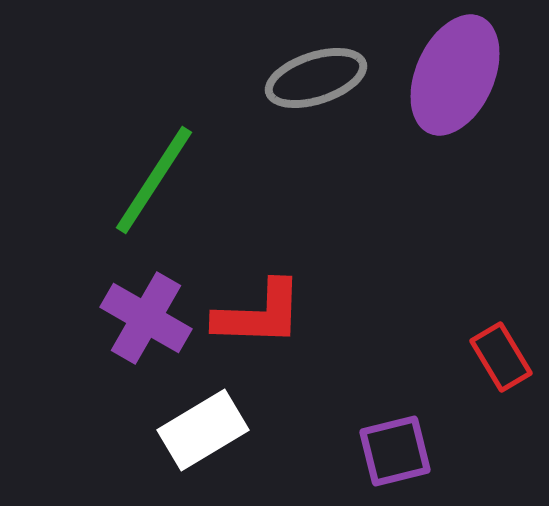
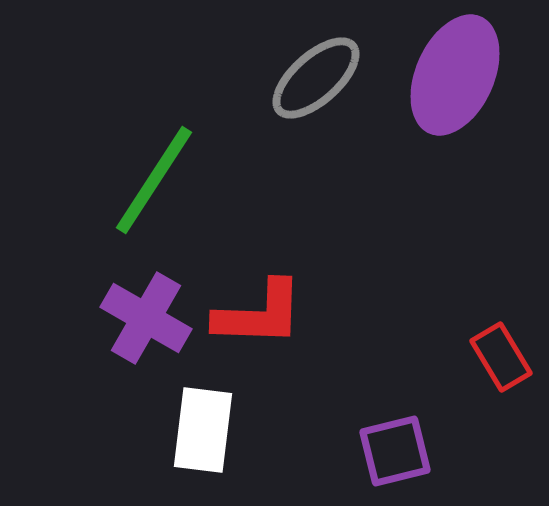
gray ellipse: rotated 24 degrees counterclockwise
white rectangle: rotated 52 degrees counterclockwise
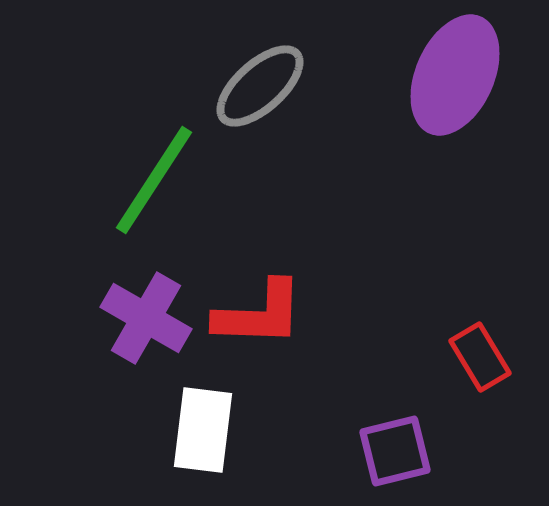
gray ellipse: moved 56 px left, 8 px down
red rectangle: moved 21 px left
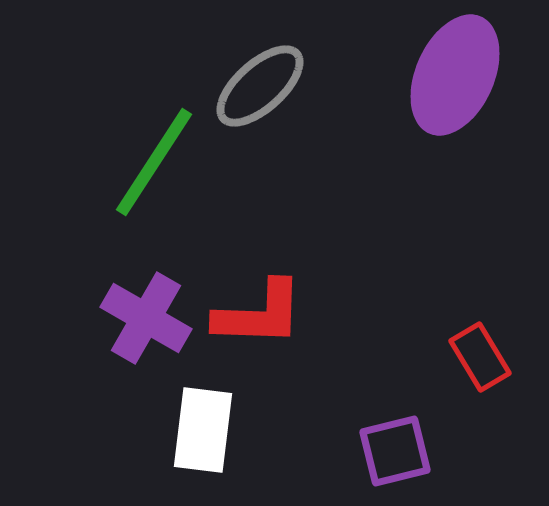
green line: moved 18 px up
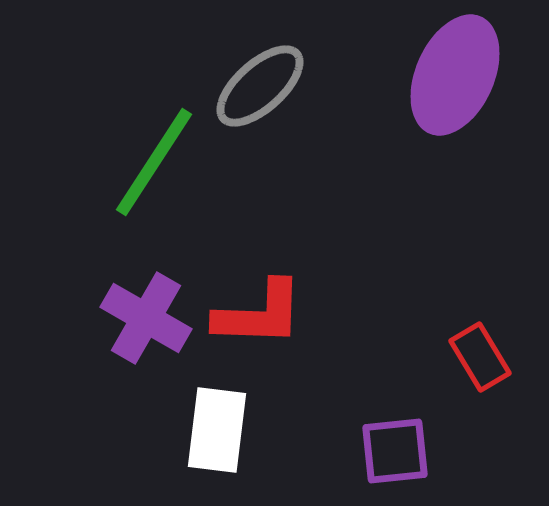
white rectangle: moved 14 px right
purple square: rotated 8 degrees clockwise
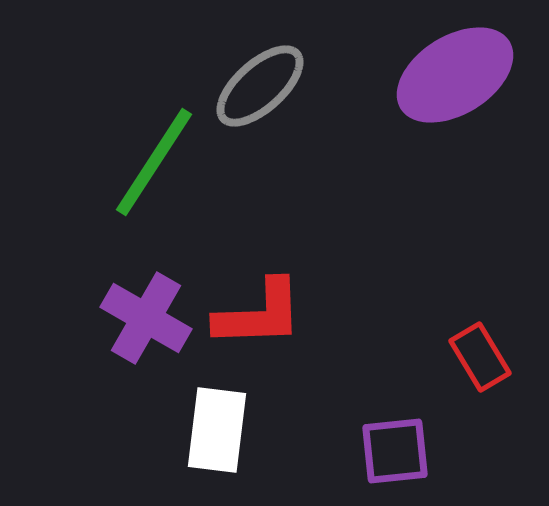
purple ellipse: rotated 34 degrees clockwise
red L-shape: rotated 4 degrees counterclockwise
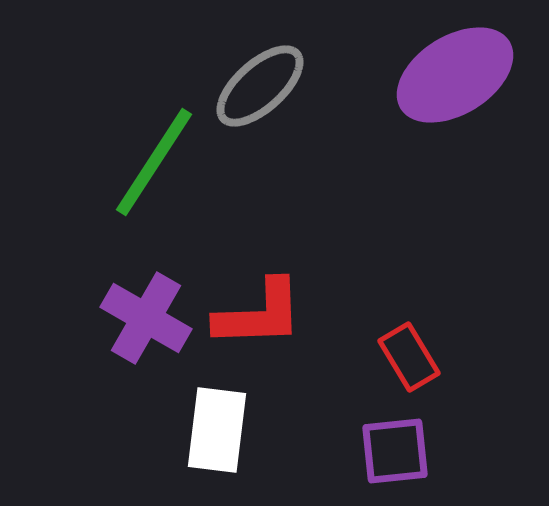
red rectangle: moved 71 px left
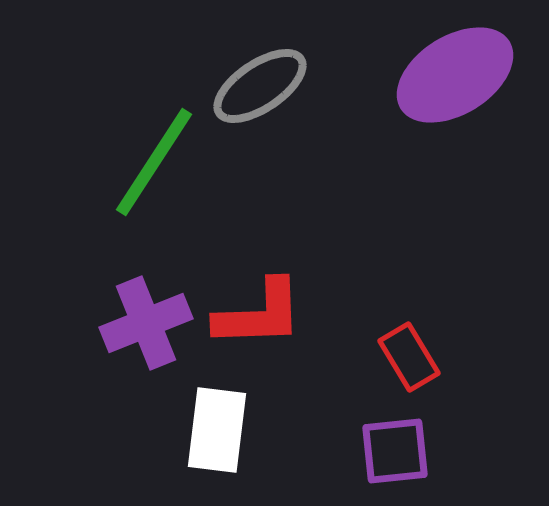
gray ellipse: rotated 8 degrees clockwise
purple cross: moved 5 px down; rotated 38 degrees clockwise
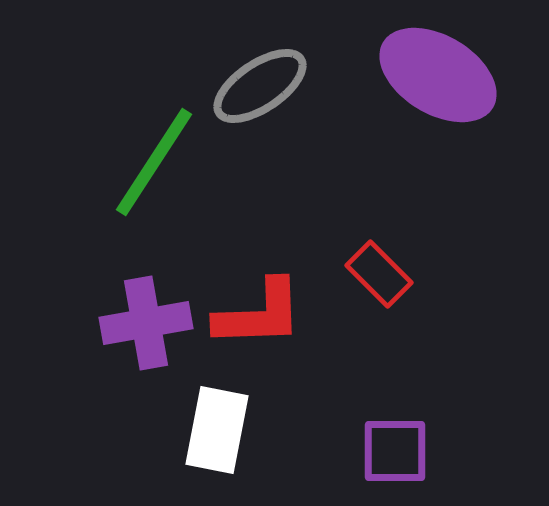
purple ellipse: moved 17 px left; rotated 63 degrees clockwise
purple cross: rotated 12 degrees clockwise
red rectangle: moved 30 px left, 83 px up; rotated 14 degrees counterclockwise
white rectangle: rotated 4 degrees clockwise
purple square: rotated 6 degrees clockwise
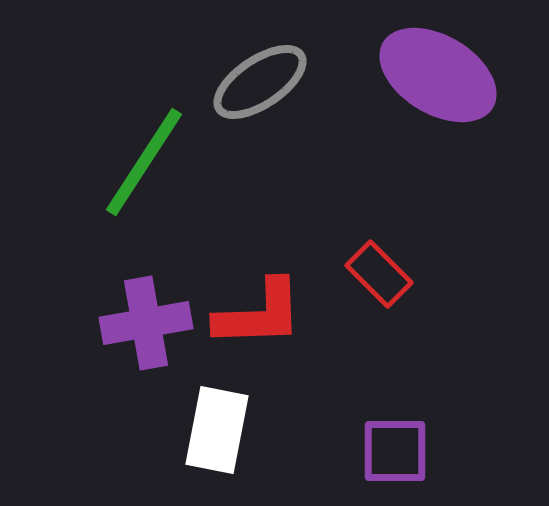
gray ellipse: moved 4 px up
green line: moved 10 px left
